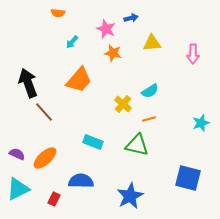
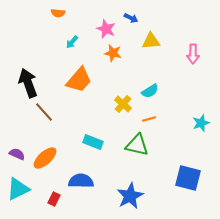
blue arrow: rotated 40 degrees clockwise
yellow triangle: moved 1 px left, 2 px up
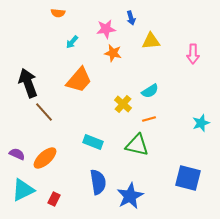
blue arrow: rotated 48 degrees clockwise
pink star: rotated 30 degrees counterclockwise
blue semicircle: moved 17 px right, 1 px down; rotated 80 degrees clockwise
cyan triangle: moved 5 px right, 1 px down
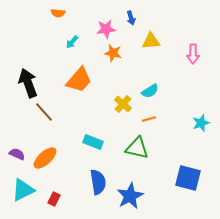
green triangle: moved 3 px down
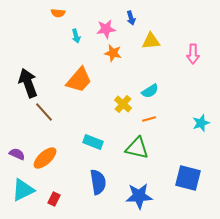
cyan arrow: moved 4 px right, 6 px up; rotated 56 degrees counterclockwise
blue star: moved 9 px right; rotated 24 degrees clockwise
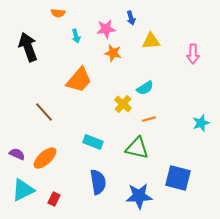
black arrow: moved 36 px up
cyan semicircle: moved 5 px left, 3 px up
blue square: moved 10 px left
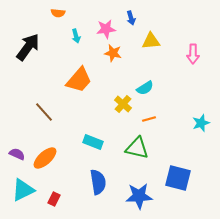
black arrow: rotated 56 degrees clockwise
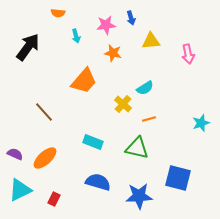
pink star: moved 4 px up
pink arrow: moved 5 px left; rotated 12 degrees counterclockwise
orange trapezoid: moved 5 px right, 1 px down
purple semicircle: moved 2 px left
blue semicircle: rotated 65 degrees counterclockwise
cyan triangle: moved 3 px left
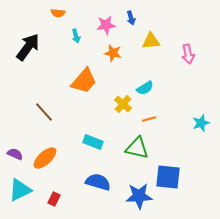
blue square: moved 10 px left, 1 px up; rotated 8 degrees counterclockwise
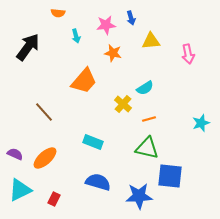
green triangle: moved 10 px right
blue square: moved 2 px right, 1 px up
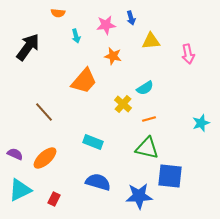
orange star: moved 3 px down
